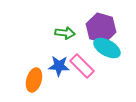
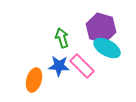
green arrow: moved 3 px left, 5 px down; rotated 114 degrees counterclockwise
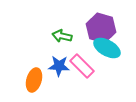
green arrow: moved 2 px up; rotated 60 degrees counterclockwise
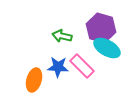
blue star: moved 1 px left, 1 px down
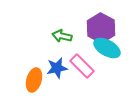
purple hexagon: rotated 12 degrees clockwise
blue star: moved 1 px left, 1 px down; rotated 15 degrees counterclockwise
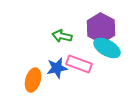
pink rectangle: moved 3 px left, 2 px up; rotated 25 degrees counterclockwise
orange ellipse: moved 1 px left
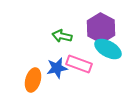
cyan ellipse: moved 1 px right, 1 px down
